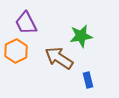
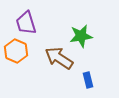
purple trapezoid: rotated 10 degrees clockwise
orange hexagon: rotated 10 degrees counterclockwise
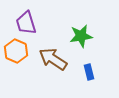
brown arrow: moved 6 px left, 1 px down
blue rectangle: moved 1 px right, 8 px up
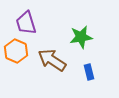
green star: moved 1 px down
brown arrow: moved 1 px left, 1 px down
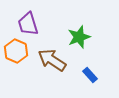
purple trapezoid: moved 2 px right, 1 px down
green star: moved 2 px left; rotated 10 degrees counterclockwise
blue rectangle: moved 1 px right, 3 px down; rotated 28 degrees counterclockwise
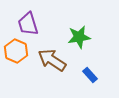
green star: rotated 10 degrees clockwise
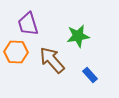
green star: moved 1 px left, 1 px up
orange hexagon: moved 1 px down; rotated 20 degrees counterclockwise
brown arrow: rotated 16 degrees clockwise
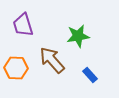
purple trapezoid: moved 5 px left, 1 px down
orange hexagon: moved 16 px down
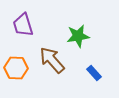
blue rectangle: moved 4 px right, 2 px up
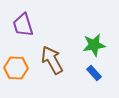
green star: moved 16 px right, 9 px down
brown arrow: rotated 12 degrees clockwise
